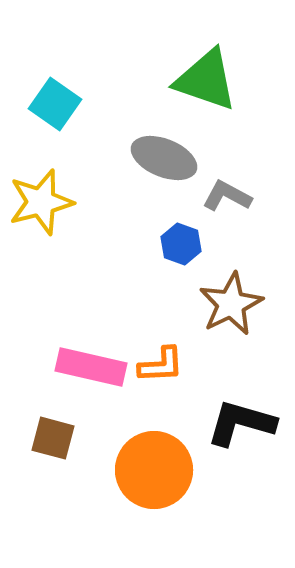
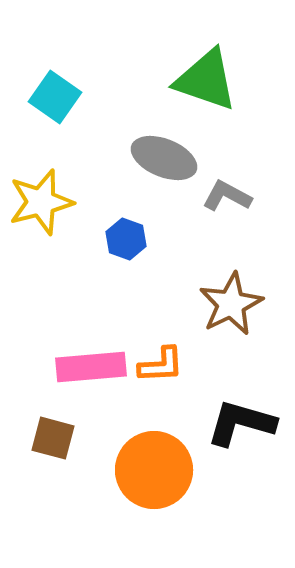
cyan square: moved 7 px up
blue hexagon: moved 55 px left, 5 px up
pink rectangle: rotated 18 degrees counterclockwise
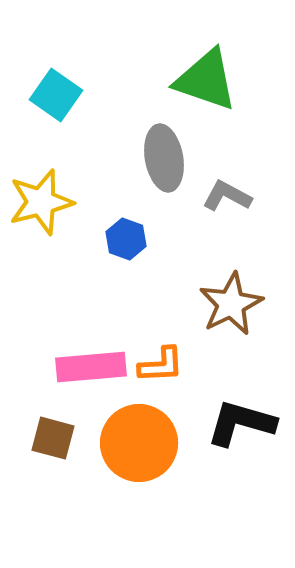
cyan square: moved 1 px right, 2 px up
gray ellipse: rotated 58 degrees clockwise
orange circle: moved 15 px left, 27 px up
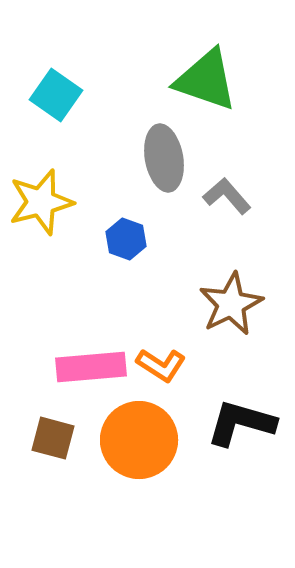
gray L-shape: rotated 21 degrees clockwise
orange L-shape: rotated 36 degrees clockwise
orange circle: moved 3 px up
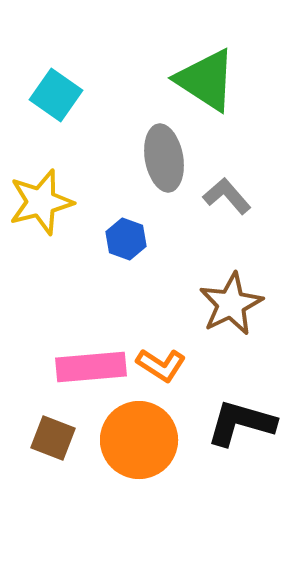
green triangle: rotated 14 degrees clockwise
brown square: rotated 6 degrees clockwise
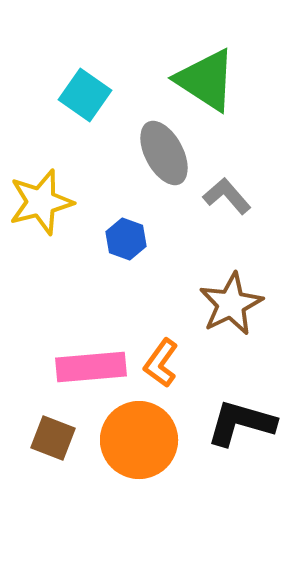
cyan square: moved 29 px right
gray ellipse: moved 5 px up; rotated 18 degrees counterclockwise
orange L-shape: moved 2 px up; rotated 93 degrees clockwise
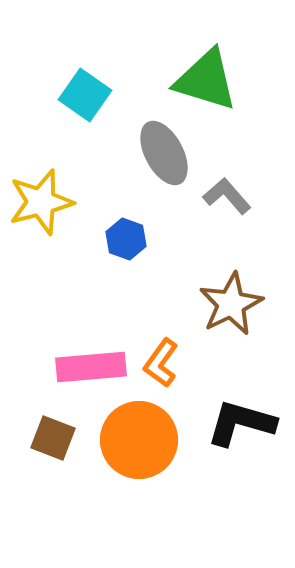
green triangle: rotated 16 degrees counterclockwise
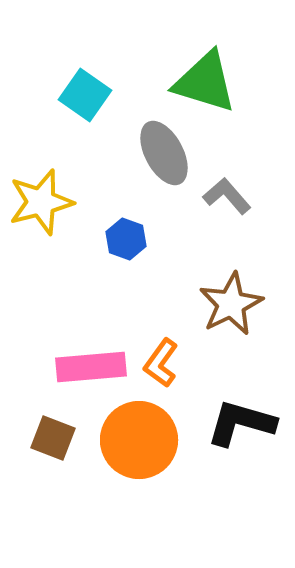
green triangle: moved 1 px left, 2 px down
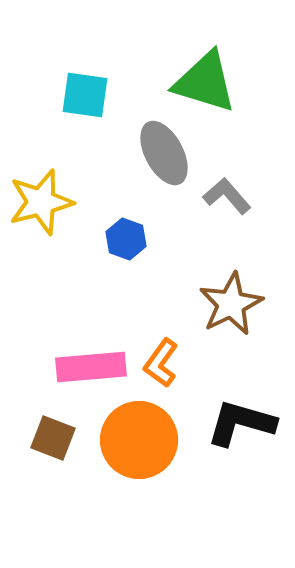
cyan square: rotated 27 degrees counterclockwise
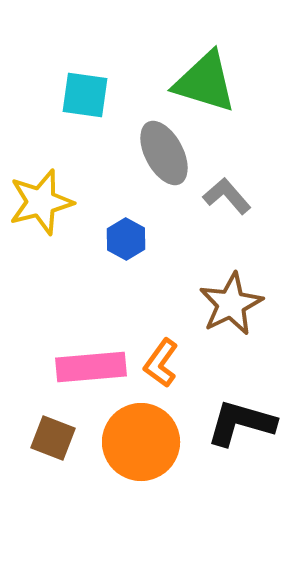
blue hexagon: rotated 9 degrees clockwise
orange circle: moved 2 px right, 2 px down
